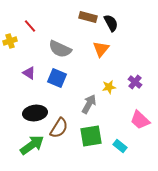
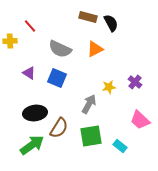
yellow cross: rotated 16 degrees clockwise
orange triangle: moved 6 px left; rotated 24 degrees clockwise
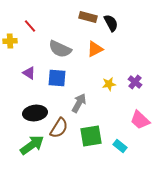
blue square: rotated 18 degrees counterclockwise
yellow star: moved 3 px up
gray arrow: moved 10 px left, 1 px up
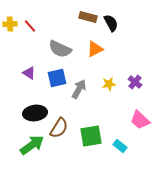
yellow cross: moved 17 px up
blue square: rotated 18 degrees counterclockwise
gray arrow: moved 14 px up
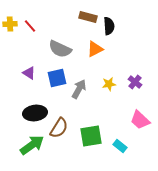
black semicircle: moved 2 px left, 3 px down; rotated 24 degrees clockwise
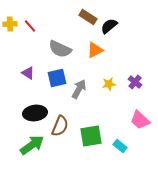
brown rectangle: rotated 18 degrees clockwise
black semicircle: rotated 126 degrees counterclockwise
orange triangle: moved 1 px down
purple triangle: moved 1 px left
brown semicircle: moved 1 px right, 2 px up; rotated 10 degrees counterclockwise
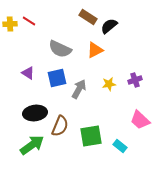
red line: moved 1 px left, 5 px up; rotated 16 degrees counterclockwise
purple cross: moved 2 px up; rotated 32 degrees clockwise
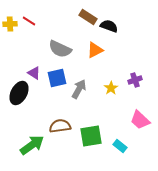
black semicircle: rotated 60 degrees clockwise
purple triangle: moved 6 px right
yellow star: moved 2 px right, 4 px down; rotated 24 degrees counterclockwise
black ellipse: moved 16 px left, 20 px up; rotated 55 degrees counterclockwise
brown semicircle: rotated 120 degrees counterclockwise
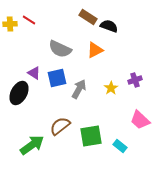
red line: moved 1 px up
brown semicircle: rotated 30 degrees counterclockwise
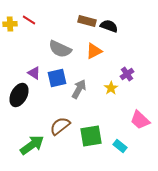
brown rectangle: moved 1 px left, 4 px down; rotated 18 degrees counterclockwise
orange triangle: moved 1 px left, 1 px down
purple cross: moved 8 px left, 6 px up; rotated 16 degrees counterclockwise
black ellipse: moved 2 px down
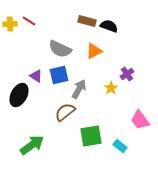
red line: moved 1 px down
purple triangle: moved 2 px right, 3 px down
blue square: moved 2 px right, 3 px up
pink trapezoid: rotated 10 degrees clockwise
brown semicircle: moved 5 px right, 14 px up
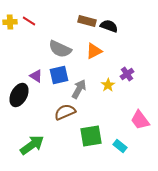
yellow cross: moved 2 px up
yellow star: moved 3 px left, 3 px up
brown semicircle: rotated 15 degrees clockwise
